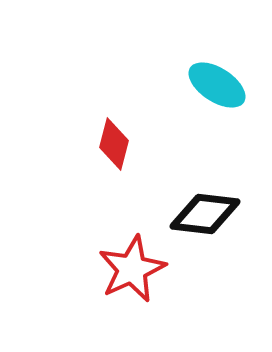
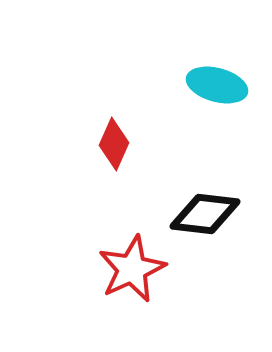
cyan ellipse: rotated 18 degrees counterclockwise
red diamond: rotated 9 degrees clockwise
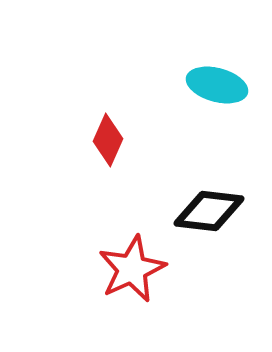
red diamond: moved 6 px left, 4 px up
black diamond: moved 4 px right, 3 px up
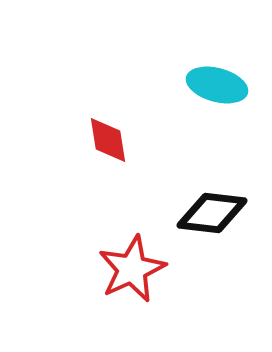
red diamond: rotated 33 degrees counterclockwise
black diamond: moved 3 px right, 2 px down
